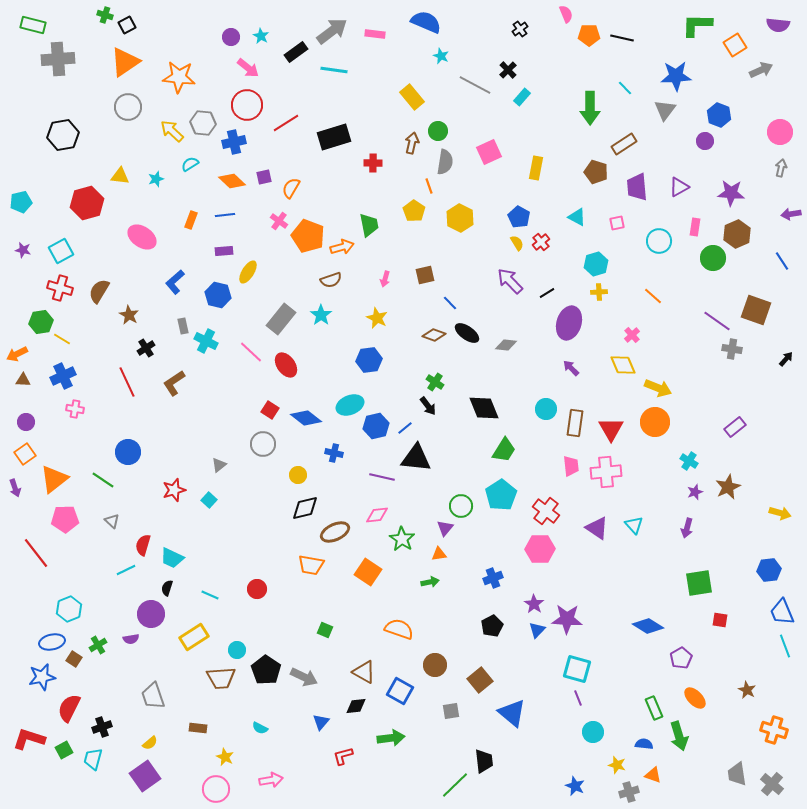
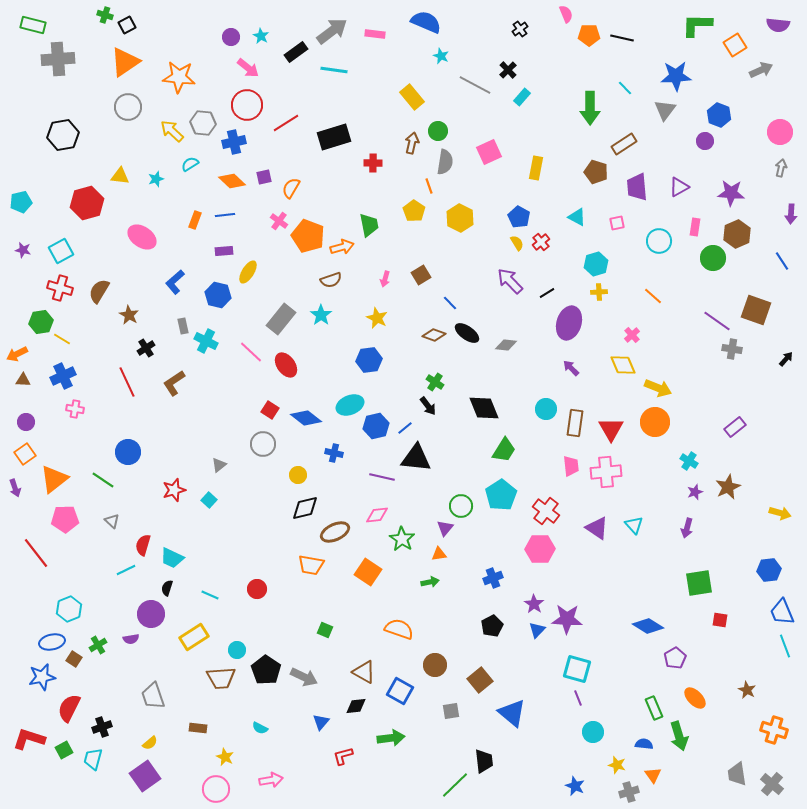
purple arrow at (791, 214): rotated 78 degrees counterclockwise
orange rectangle at (191, 220): moved 4 px right
brown square at (425, 275): moved 4 px left; rotated 18 degrees counterclockwise
purple pentagon at (681, 658): moved 6 px left
orange triangle at (653, 775): rotated 36 degrees clockwise
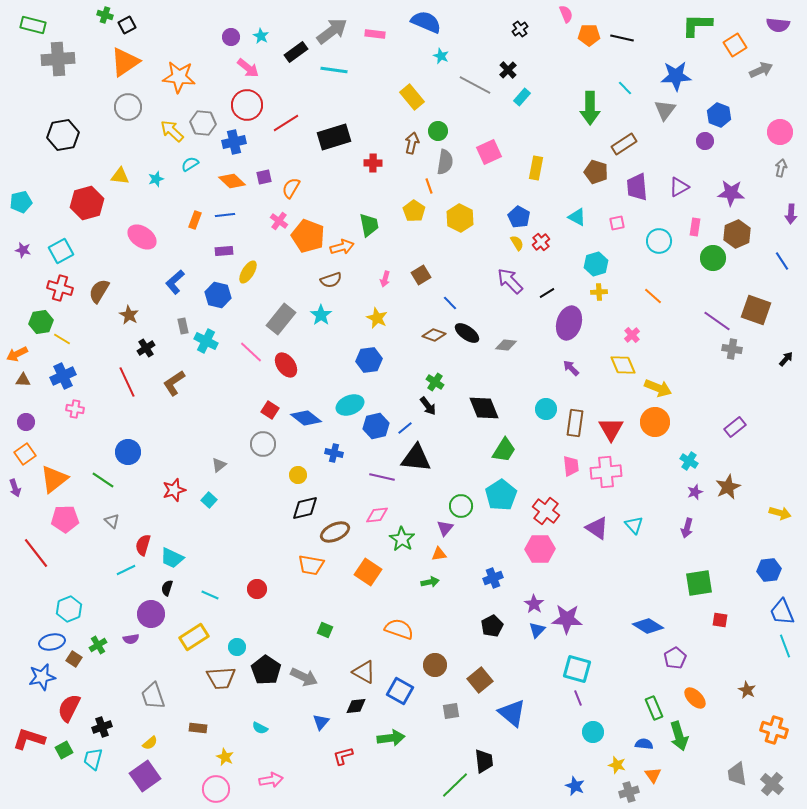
cyan circle at (237, 650): moved 3 px up
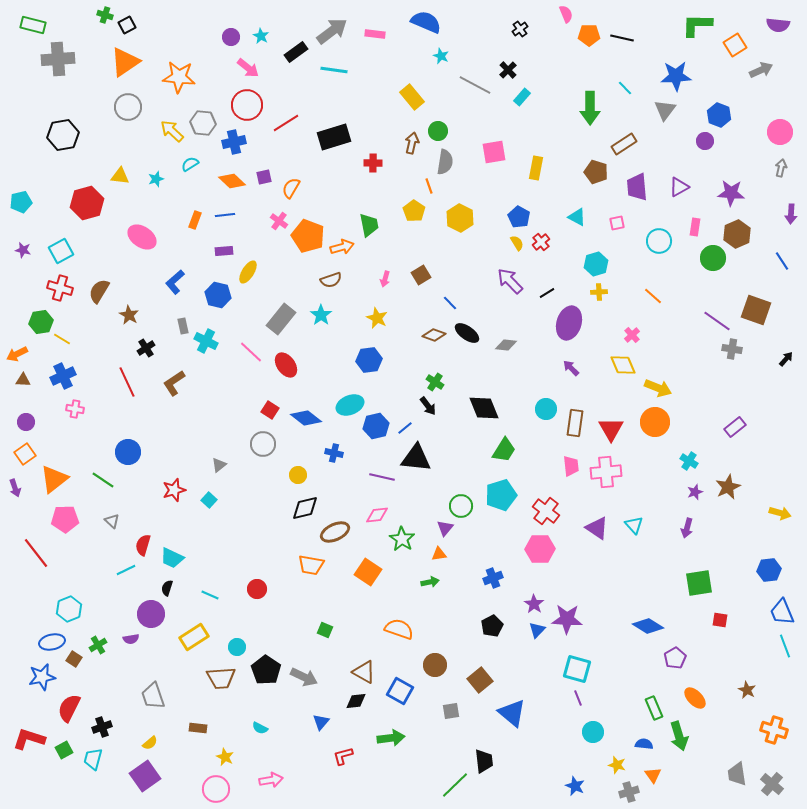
pink square at (489, 152): moved 5 px right; rotated 15 degrees clockwise
cyan pentagon at (501, 495): rotated 16 degrees clockwise
black diamond at (356, 706): moved 5 px up
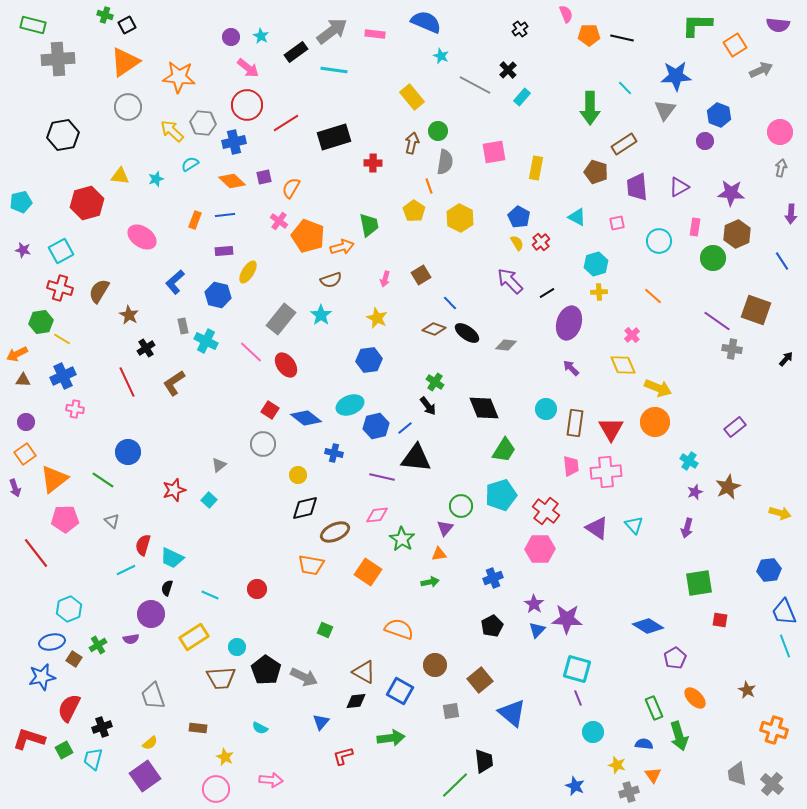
brown diamond at (434, 335): moved 6 px up
blue trapezoid at (782, 612): moved 2 px right
pink arrow at (271, 780): rotated 15 degrees clockwise
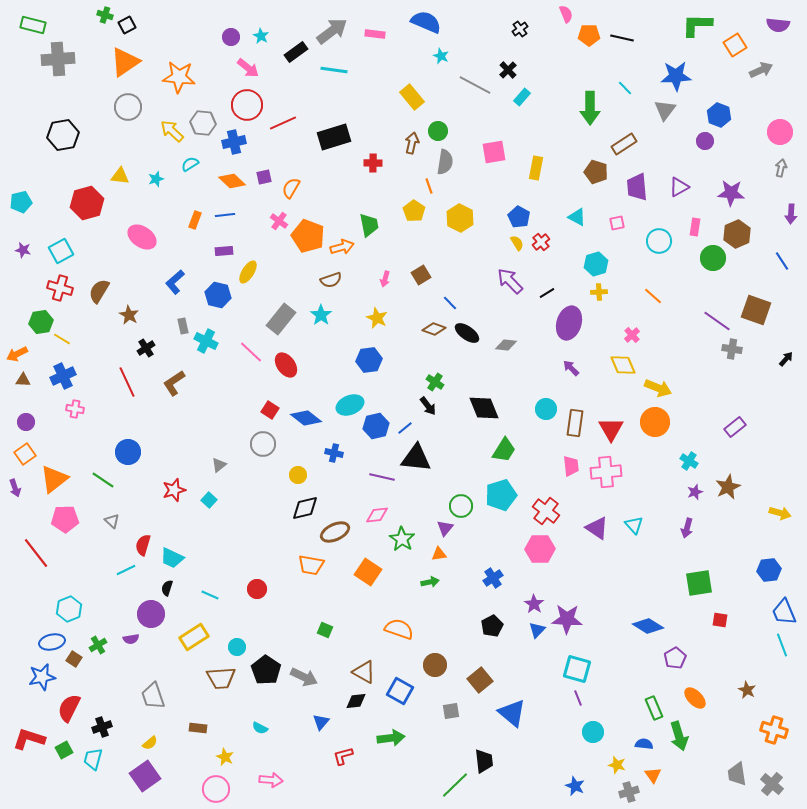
red line at (286, 123): moved 3 px left; rotated 8 degrees clockwise
blue cross at (493, 578): rotated 12 degrees counterclockwise
cyan line at (785, 646): moved 3 px left, 1 px up
